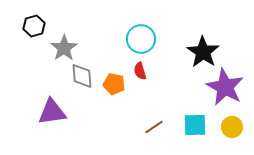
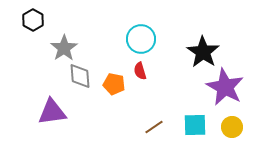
black hexagon: moved 1 px left, 6 px up; rotated 15 degrees counterclockwise
gray diamond: moved 2 px left
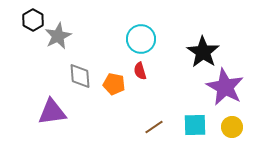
gray star: moved 6 px left, 12 px up; rotated 8 degrees clockwise
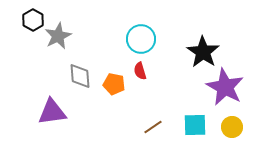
brown line: moved 1 px left
